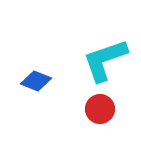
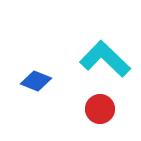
cyan L-shape: moved 1 px up; rotated 63 degrees clockwise
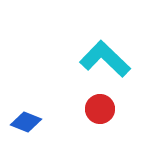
blue diamond: moved 10 px left, 41 px down
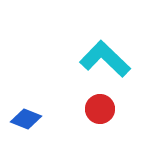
blue diamond: moved 3 px up
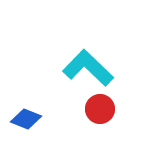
cyan L-shape: moved 17 px left, 9 px down
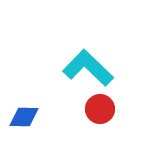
blue diamond: moved 2 px left, 2 px up; rotated 20 degrees counterclockwise
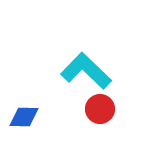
cyan L-shape: moved 2 px left, 3 px down
